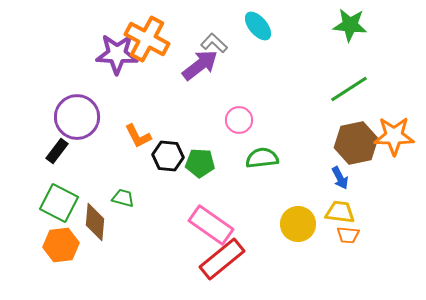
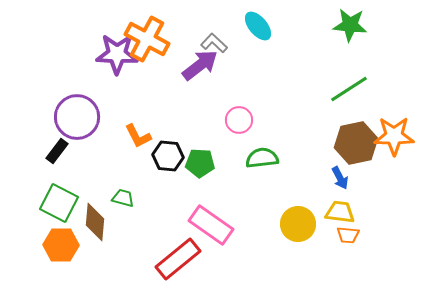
orange hexagon: rotated 8 degrees clockwise
red rectangle: moved 44 px left
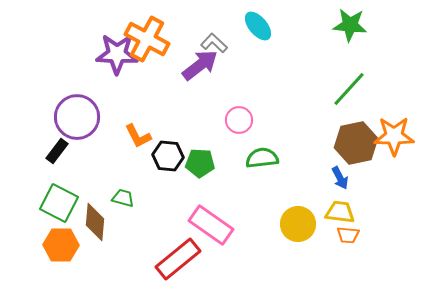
green line: rotated 15 degrees counterclockwise
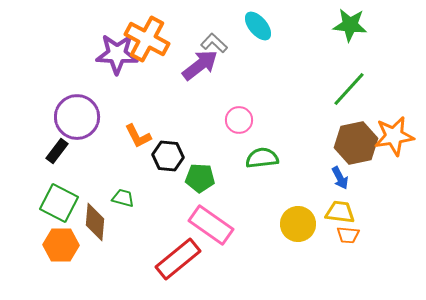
orange star: rotated 9 degrees counterclockwise
green pentagon: moved 15 px down
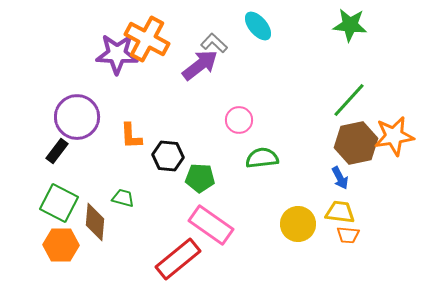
green line: moved 11 px down
orange L-shape: moved 7 px left; rotated 24 degrees clockwise
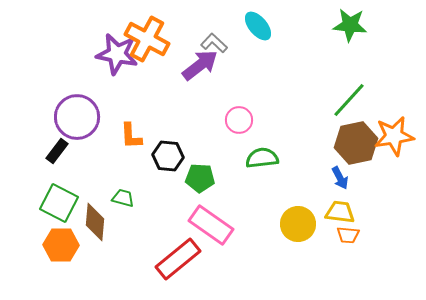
purple star: rotated 9 degrees clockwise
